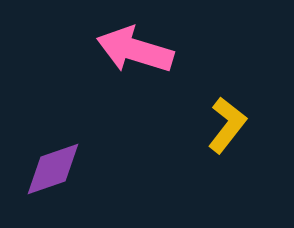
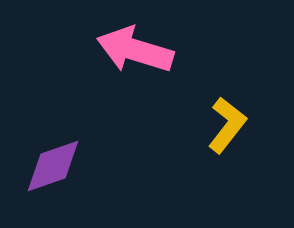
purple diamond: moved 3 px up
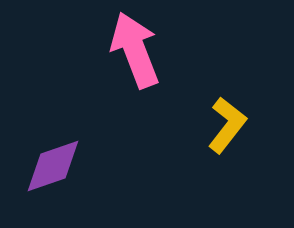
pink arrow: rotated 52 degrees clockwise
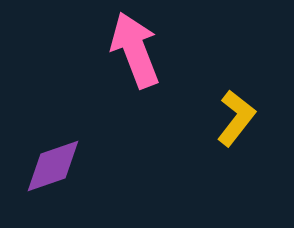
yellow L-shape: moved 9 px right, 7 px up
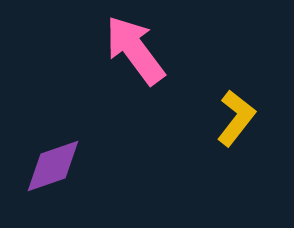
pink arrow: rotated 16 degrees counterclockwise
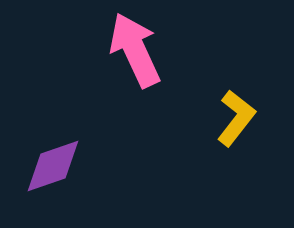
pink arrow: rotated 12 degrees clockwise
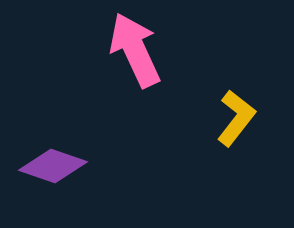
purple diamond: rotated 38 degrees clockwise
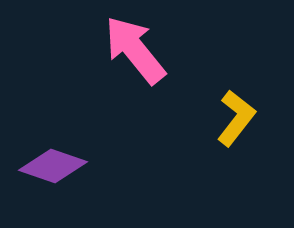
pink arrow: rotated 14 degrees counterclockwise
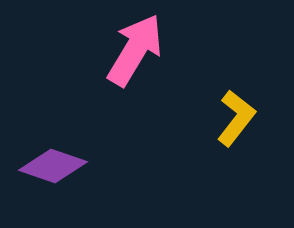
pink arrow: rotated 70 degrees clockwise
